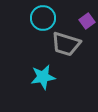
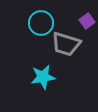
cyan circle: moved 2 px left, 5 px down
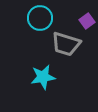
cyan circle: moved 1 px left, 5 px up
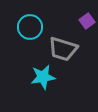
cyan circle: moved 10 px left, 9 px down
gray trapezoid: moved 3 px left, 5 px down
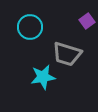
gray trapezoid: moved 4 px right, 5 px down
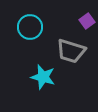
gray trapezoid: moved 4 px right, 3 px up
cyan star: rotated 25 degrees clockwise
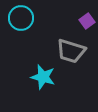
cyan circle: moved 9 px left, 9 px up
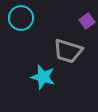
gray trapezoid: moved 3 px left
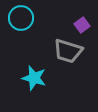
purple square: moved 5 px left, 4 px down
cyan star: moved 9 px left, 1 px down
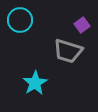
cyan circle: moved 1 px left, 2 px down
cyan star: moved 1 px right, 5 px down; rotated 25 degrees clockwise
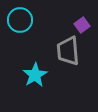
gray trapezoid: rotated 68 degrees clockwise
cyan star: moved 8 px up
